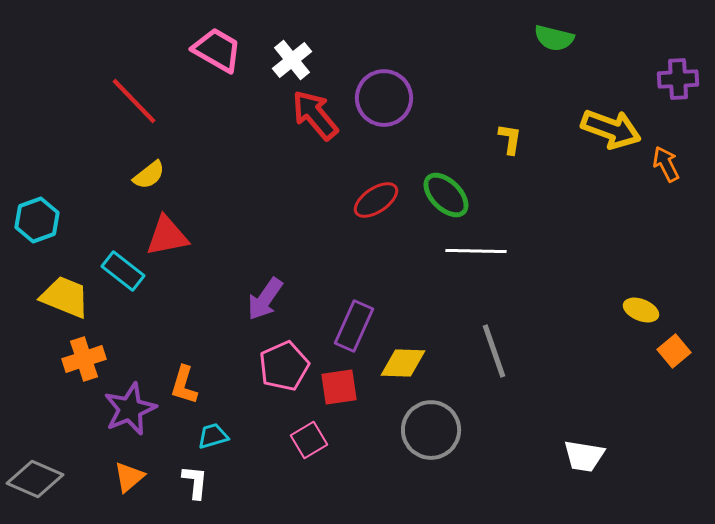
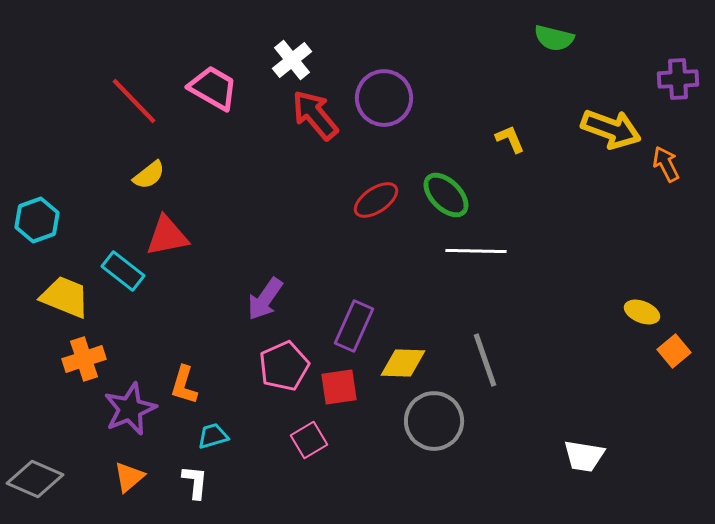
pink trapezoid: moved 4 px left, 38 px down
yellow L-shape: rotated 32 degrees counterclockwise
yellow ellipse: moved 1 px right, 2 px down
gray line: moved 9 px left, 9 px down
gray circle: moved 3 px right, 9 px up
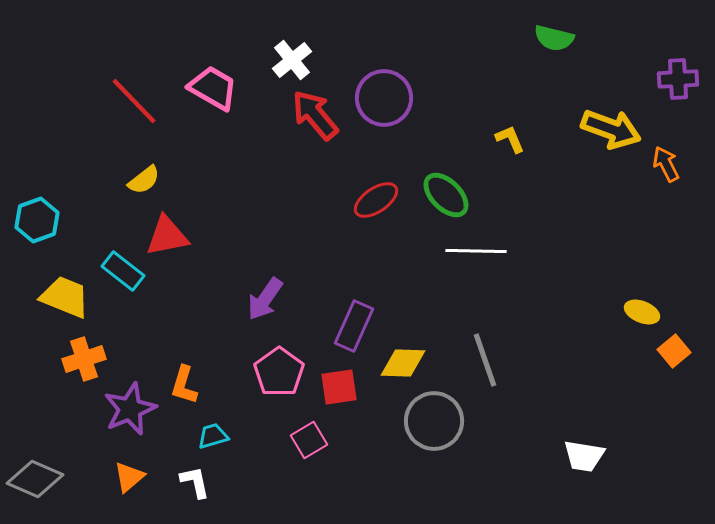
yellow semicircle: moved 5 px left, 5 px down
pink pentagon: moved 5 px left, 6 px down; rotated 12 degrees counterclockwise
white L-shape: rotated 18 degrees counterclockwise
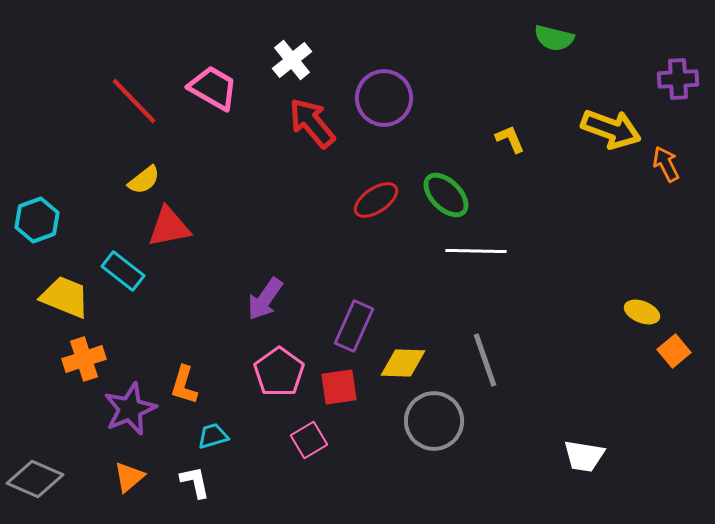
red arrow: moved 3 px left, 8 px down
red triangle: moved 2 px right, 9 px up
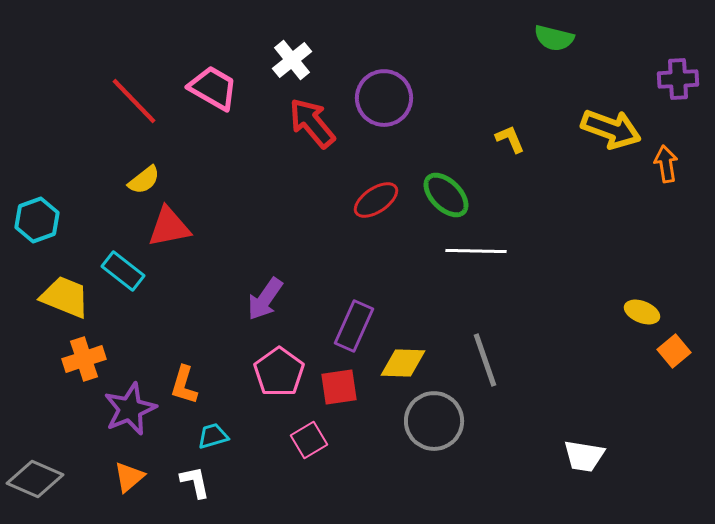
orange arrow: rotated 18 degrees clockwise
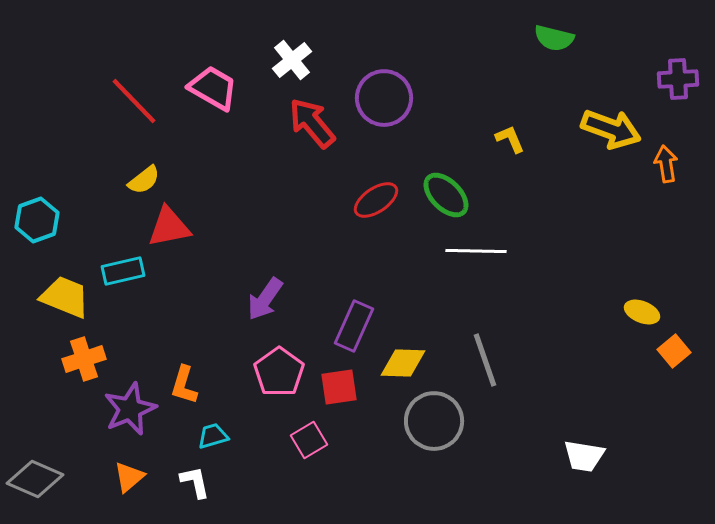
cyan rectangle: rotated 51 degrees counterclockwise
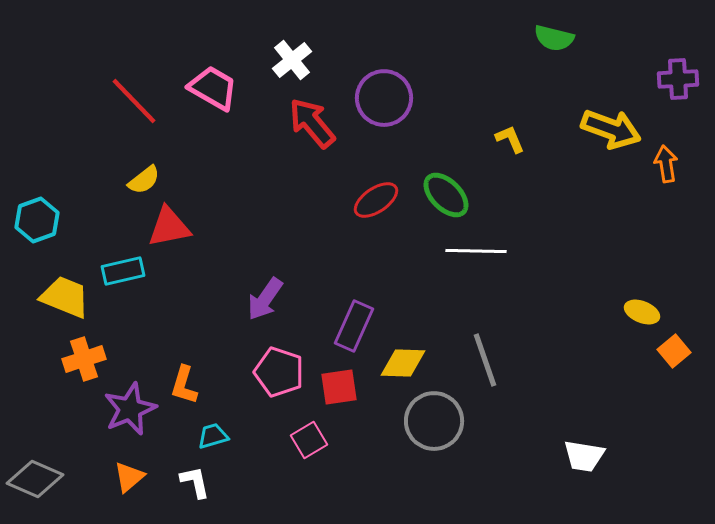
pink pentagon: rotated 18 degrees counterclockwise
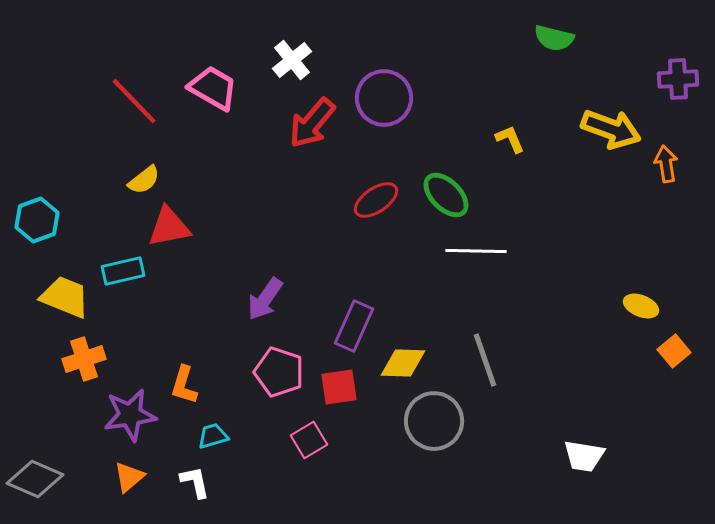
red arrow: rotated 100 degrees counterclockwise
yellow ellipse: moved 1 px left, 6 px up
purple star: moved 6 px down; rotated 14 degrees clockwise
